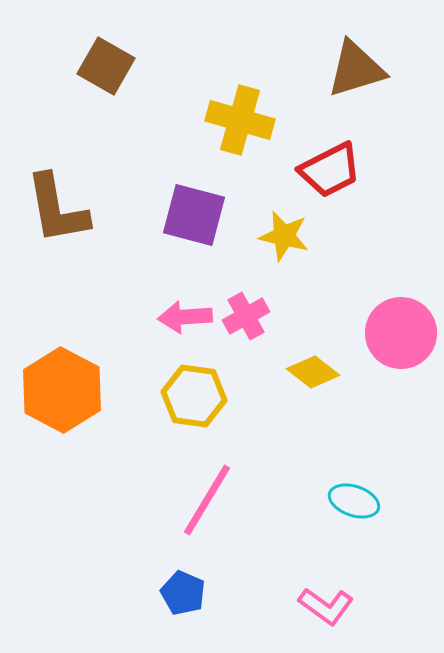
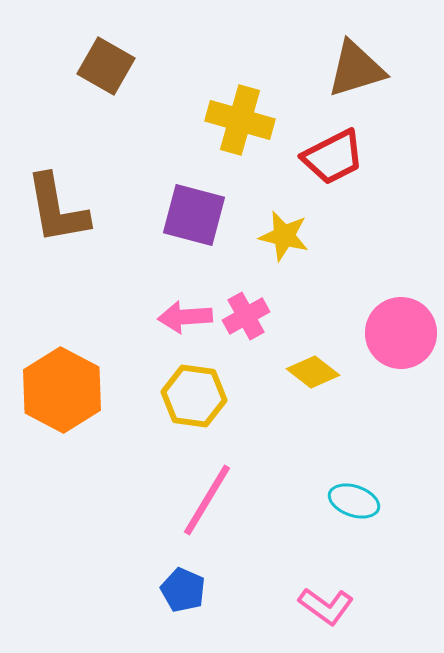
red trapezoid: moved 3 px right, 13 px up
blue pentagon: moved 3 px up
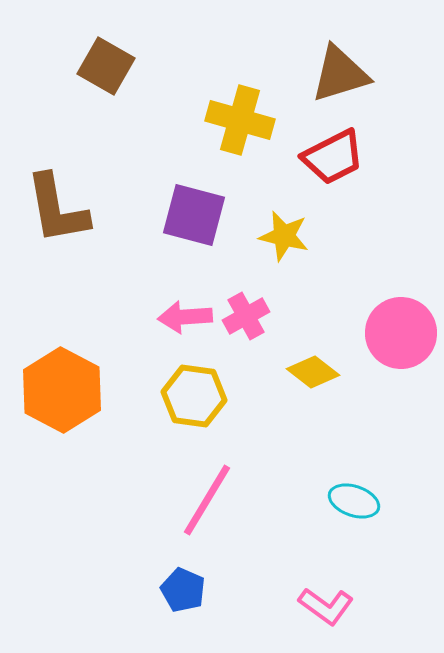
brown triangle: moved 16 px left, 5 px down
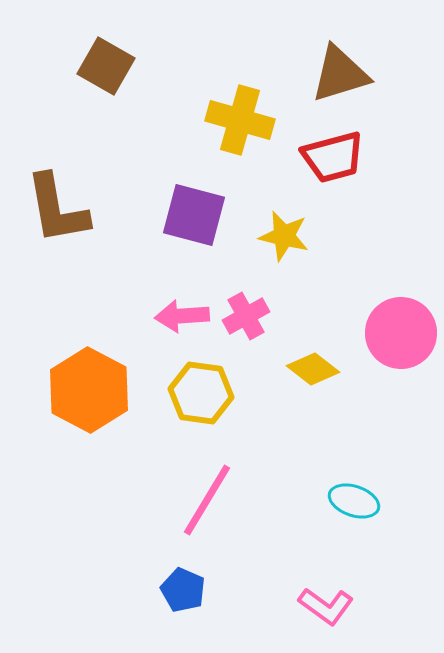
red trapezoid: rotated 12 degrees clockwise
pink arrow: moved 3 px left, 1 px up
yellow diamond: moved 3 px up
orange hexagon: moved 27 px right
yellow hexagon: moved 7 px right, 3 px up
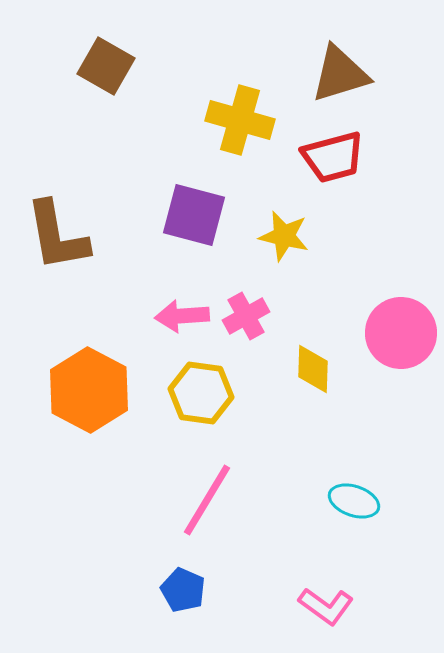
brown L-shape: moved 27 px down
yellow diamond: rotated 54 degrees clockwise
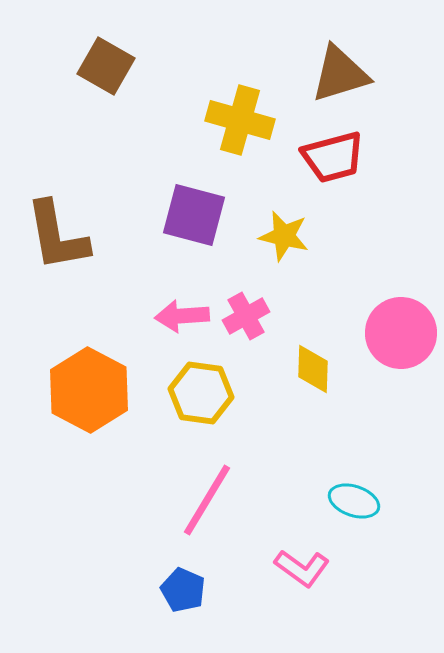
pink L-shape: moved 24 px left, 38 px up
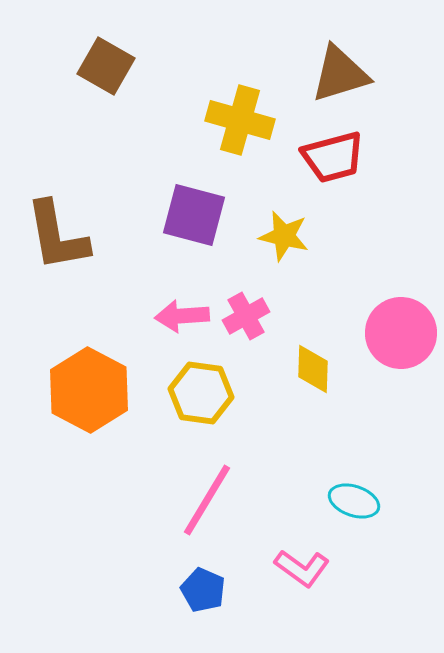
blue pentagon: moved 20 px right
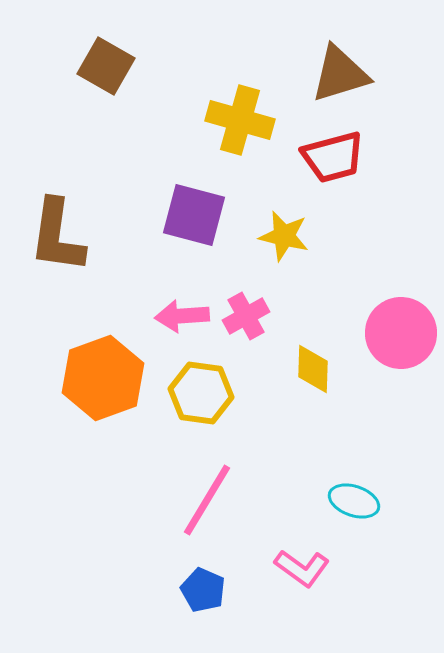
brown L-shape: rotated 18 degrees clockwise
orange hexagon: moved 14 px right, 12 px up; rotated 12 degrees clockwise
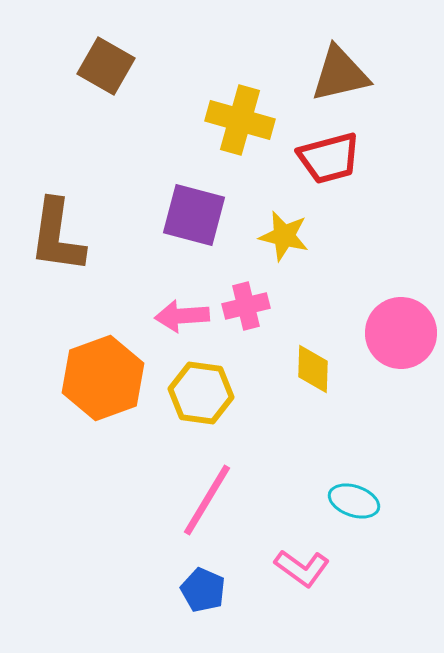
brown triangle: rotated 4 degrees clockwise
red trapezoid: moved 4 px left, 1 px down
pink cross: moved 10 px up; rotated 15 degrees clockwise
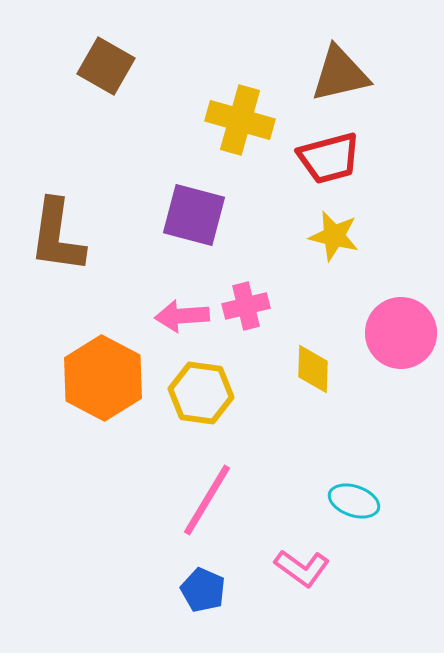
yellow star: moved 50 px right
orange hexagon: rotated 12 degrees counterclockwise
